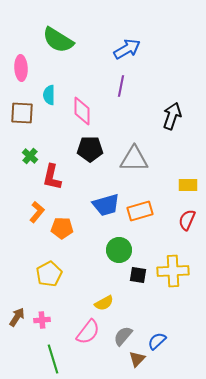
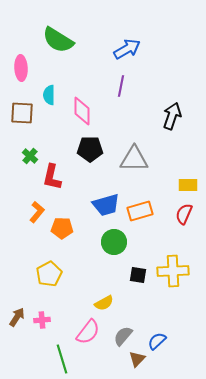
red semicircle: moved 3 px left, 6 px up
green circle: moved 5 px left, 8 px up
green line: moved 9 px right
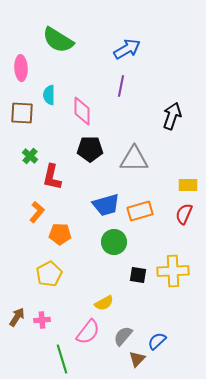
orange pentagon: moved 2 px left, 6 px down
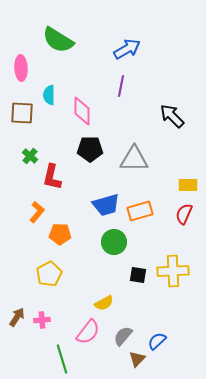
black arrow: rotated 64 degrees counterclockwise
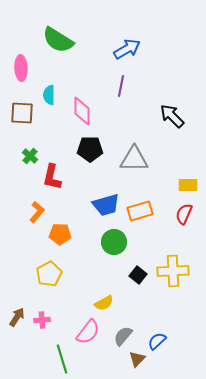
black square: rotated 30 degrees clockwise
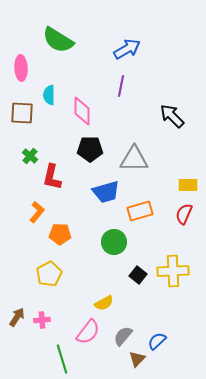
blue trapezoid: moved 13 px up
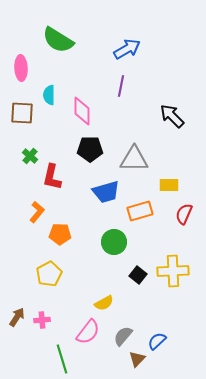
yellow rectangle: moved 19 px left
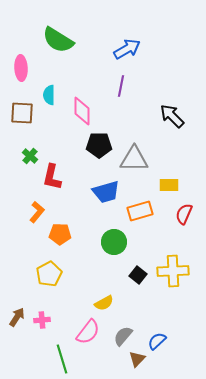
black pentagon: moved 9 px right, 4 px up
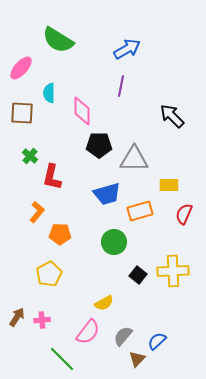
pink ellipse: rotated 45 degrees clockwise
cyan semicircle: moved 2 px up
blue trapezoid: moved 1 px right, 2 px down
green line: rotated 28 degrees counterclockwise
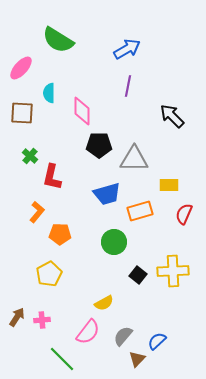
purple line: moved 7 px right
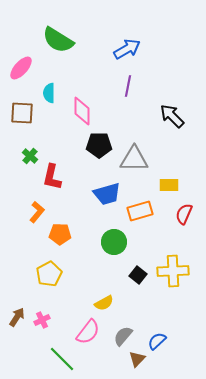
pink cross: rotated 21 degrees counterclockwise
